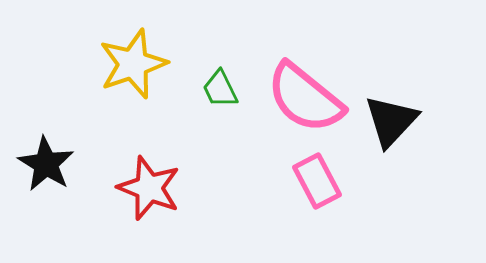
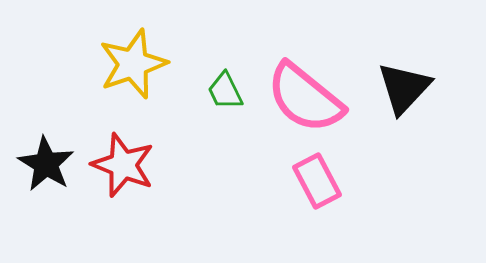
green trapezoid: moved 5 px right, 2 px down
black triangle: moved 13 px right, 33 px up
red star: moved 26 px left, 23 px up
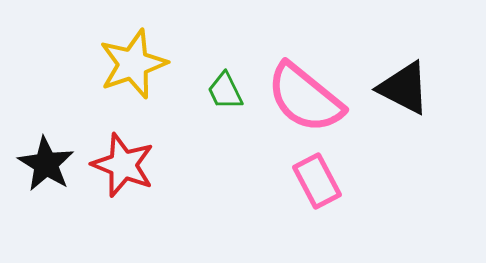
black triangle: rotated 46 degrees counterclockwise
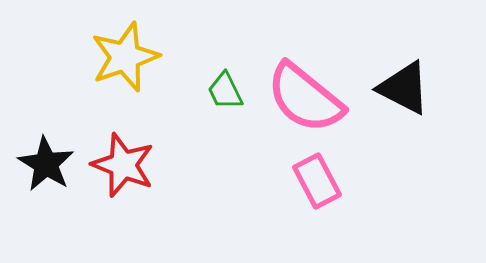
yellow star: moved 8 px left, 7 px up
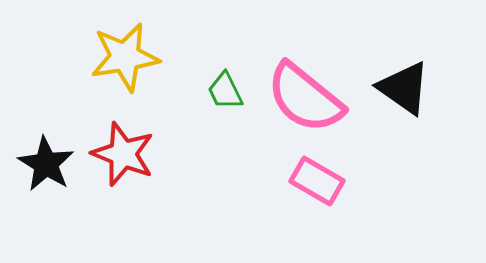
yellow star: rotated 10 degrees clockwise
black triangle: rotated 8 degrees clockwise
red star: moved 11 px up
pink rectangle: rotated 32 degrees counterclockwise
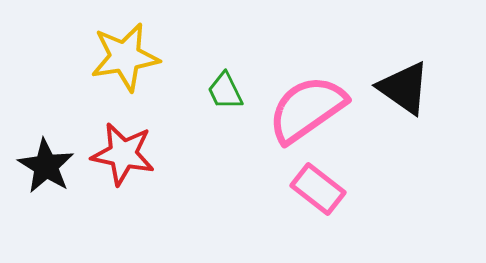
pink semicircle: moved 2 px right, 11 px down; rotated 106 degrees clockwise
red star: rotated 10 degrees counterclockwise
black star: moved 2 px down
pink rectangle: moved 1 px right, 8 px down; rotated 8 degrees clockwise
